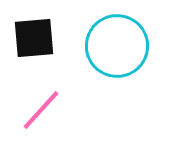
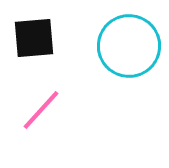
cyan circle: moved 12 px right
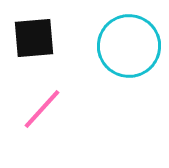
pink line: moved 1 px right, 1 px up
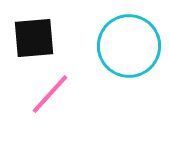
pink line: moved 8 px right, 15 px up
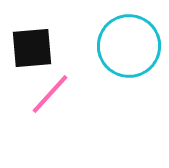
black square: moved 2 px left, 10 px down
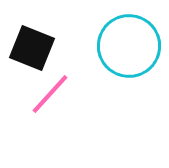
black square: rotated 27 degrees clockwise
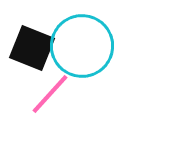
cyan circle: moved 47 px left
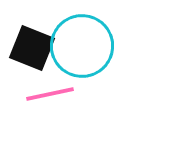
pink line: rotated 36 degrees clockwise
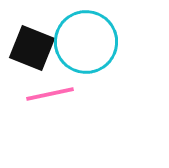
cyan circle: moved 4 px right, 4 px up
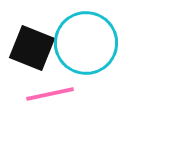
cyan circle: moved 1 px down
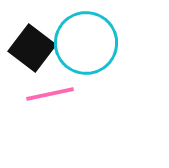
black square: rotated 15 degrees clockwise
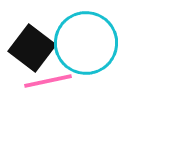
pink line: moved 2 px left, 13 px up
